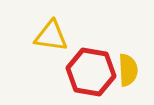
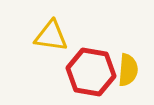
yellow semicircle: rotated 8 degrees clockwise
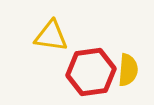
red hexagon: rotated 18 degrees counterclockwise
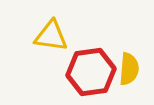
yellow semicircle: moved 1 px right, 1 px up
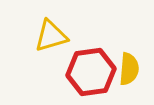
yellow triangle: rotated 24 degrees counterclockwise
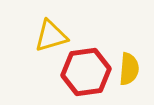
red hexagon: moved 5 px left
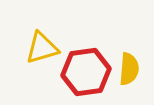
yellow triangle: moved 9 px left, 12 px down
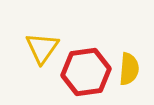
yellow triangle: rotated 39 degrees counterclockwise
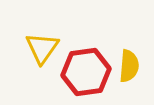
yellow semicircle: moved 3 px up
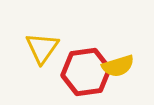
yellow semicircle: moved 11 px left; rotated 68 degrees clockwise
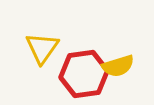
red hexagon: moved 2 px left, 2 px down
